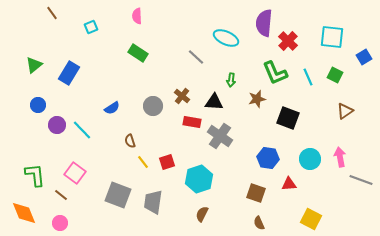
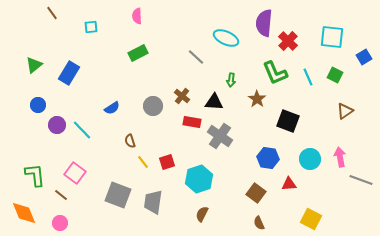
cyan square at (91, 27): rotated 16 degrees clockwise
green rectangle at (138, 53): rotated 60 degrees counterclockwise
brown star at (257, 99): rotated 24 degrees counterclockwise
black square at (288, 118): moved 3 px down
brown square at (256, 193): rotated 18 degrees clockwise
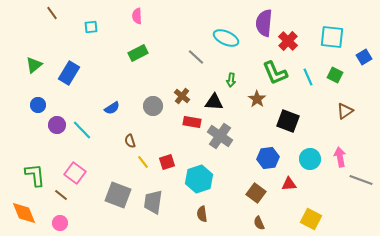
blue hexagon at (268, 158): rotated 15 degrees counterclockwise
brown semicircle at (202, 214): rotated 35 degrees counterclockwise
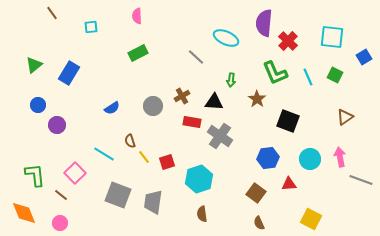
brown cross at (182, 96): rotated 21 degrees clockwise
brown triangle at (345, 111): moved 6 px down
cyan line at (82, 130): moved 22 px right, 24 px down; rotated 15 degrees counterclockwise
yellow line at (143, 162): moved 1 px right, 5 px up
pink square at (75, 173): rotated 10 degrees clockwise
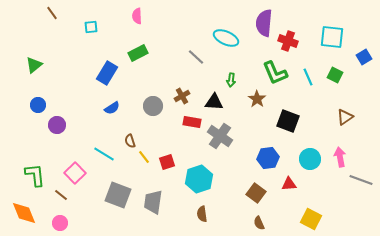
red cross at (288, 41): rotated 24 degrees counterclockwise
blue rectangle at (69, 73): moved 38 px right
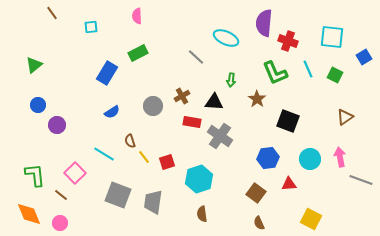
cyan line at (308, 77): moved 8 px up
blue semicircle at (112, 108): moved 4 px down
orange diamond at (24, 213): moved 5 px right, 1 px down
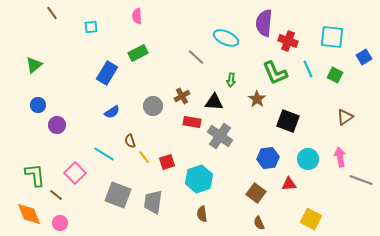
cyan circle at (310, 159): moved 2 px left
brown line at (61, 195): moved 5 px left
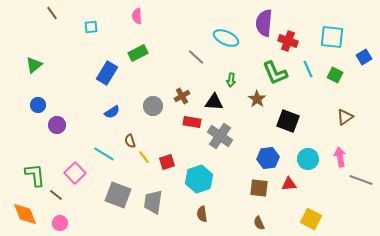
brown square at (256, 193): moved 3 px right, 5 px up; rotated 30 degrees counterclockwise
orange diamond at (29, 214): moved 4 px left
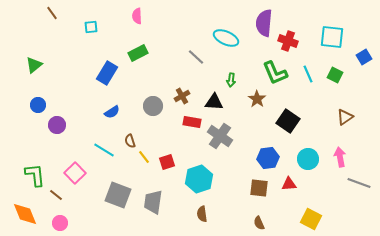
cyan line at (308, 69): moved 5 px down
black square at (288, 121): rotated 15 degrees clockwise
cyan line at (104, 154): moved 4 px up
gray line at (361, 180): moved 2 px left, 3 px down
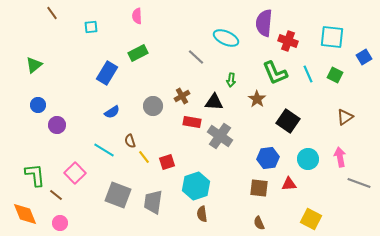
cyan hexagon at (199, 179): moved 3 px left, 7 px down
